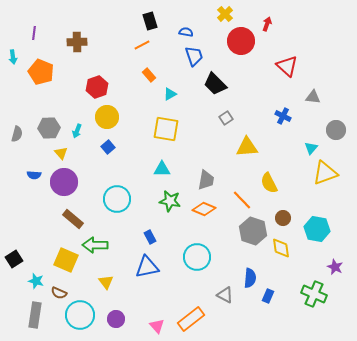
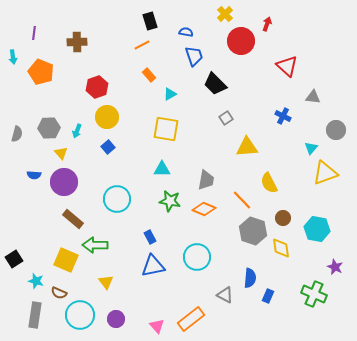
blue triangle at (147, 267): moved 6 px right, 1 px up
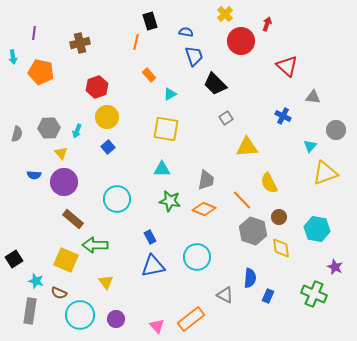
brown cross at (77, 42): moved 3 px right, 1 px down; rotated 12 degrees counterclockwise
orange line at (142, 45): moved 6 px left, 3 px up; rotated 49 degrees counterclockwise
orange pentagon at (41, 72): rotated 10 degrees counterclockwise
cyan triangle at (311, 148): moved 1 px left, 2 px up
brown circle at (283, 218): moved 4 px left, 1 px up
gray rectangle at (35, 315): moved 5 px left, 4 px up
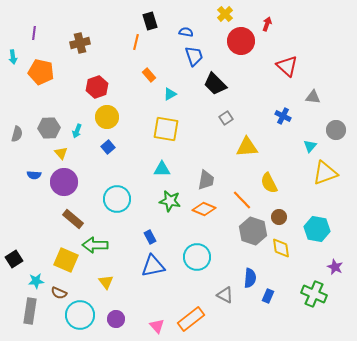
cyan star at (36, 281): rotated 21 degrees counterclockwise
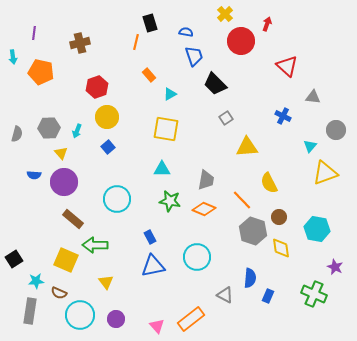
black rectangle at (150, 21): moved 2 px down
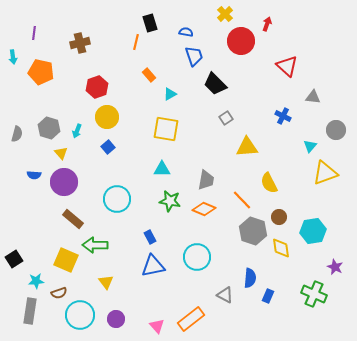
gray hexagon at (49, 128): rotated 20 degrees clockwise
cyan hexagon at (317, 229): moved 4 px left, 2 px down; rotated 20 degrees counterclockwise
brown semicircle at (59, 293): rotated 42 degrees counterclockwise
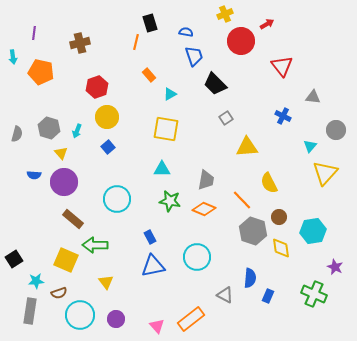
yellow cross at (225, 14): rotated 21 degrees clockwise
red arrow at (267, 24): rotated 40 degrees clockwise
red triangle at (287, 66): moved 5 px left; rotated 10 degrees clockwise
yellow triangle at (325, 173): rotated 28 degrees counterclockwise
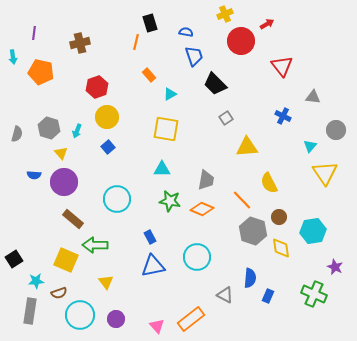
yellow triangle at (325, 173): rotated 16 degrees counterclockwise
orange diamond at (204, 209): moved 2 px left
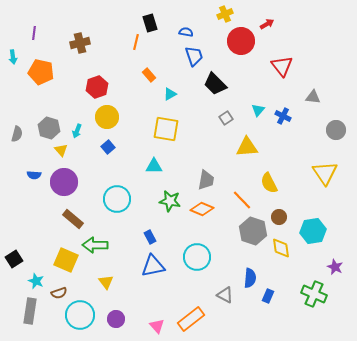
cyan triangle at (310, 146): moved 52 px left, 36 px up
yellow triangle at (61, 153): moved 3 px up
cyan triangle at (162, 169): moved 8 px left, 3 px up
cyan star at (36, 281): rotated 28 degrees clockwise
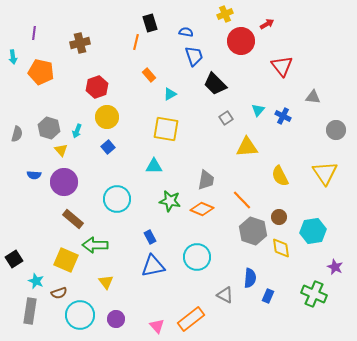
yellow semicircle at (269, 183): moved 11 px right, 7 px up
